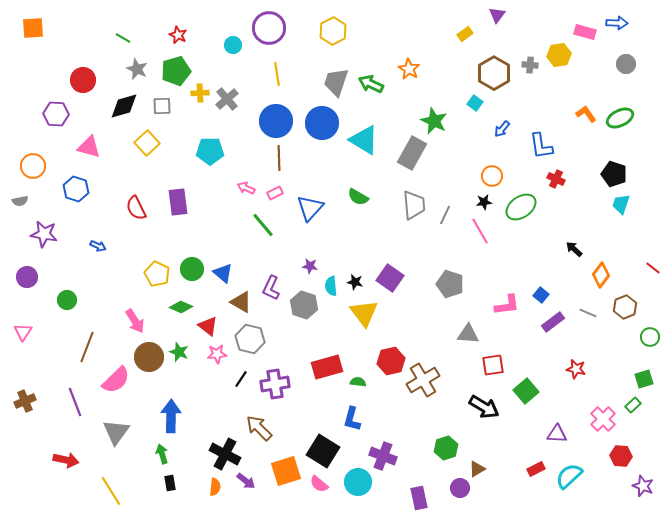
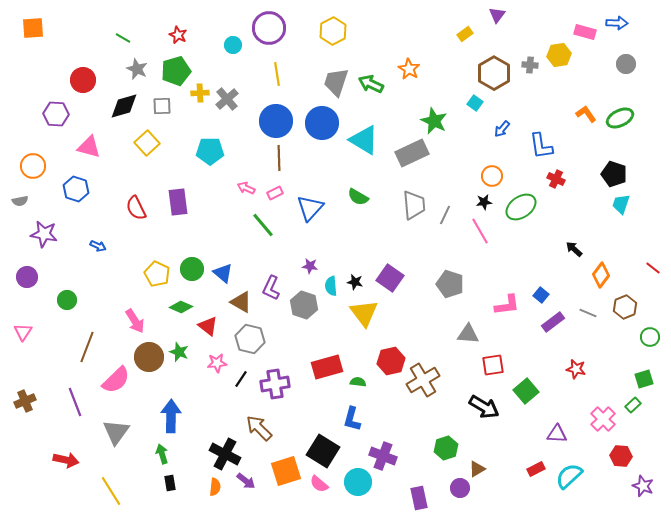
gray rectangle at (412, 153): rotated 36 degrees clockwise
pink star at (217, 354): moved 9 px down
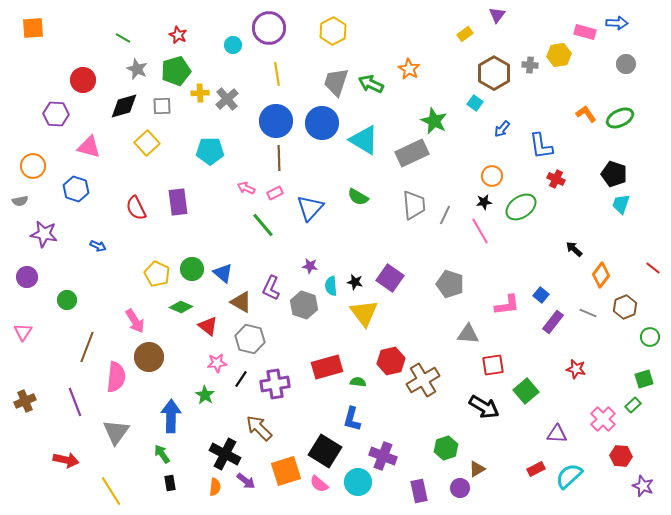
purple rectangle at (553, 322): rotated 15 degrees counterclockwise
green star at (179, 352): moved 26 px right, 43 px down; rotated 12 degrees clockwise
pink semicircle at (116, 380): moved 3 px up; rotated 40 degrees counterclockwise
black square at (323, 451): moved 2 px right
green arrow at (162, 454): rotated 18 degrees counterclockwise
purple rectangle at (419, 498): moved 7 px up
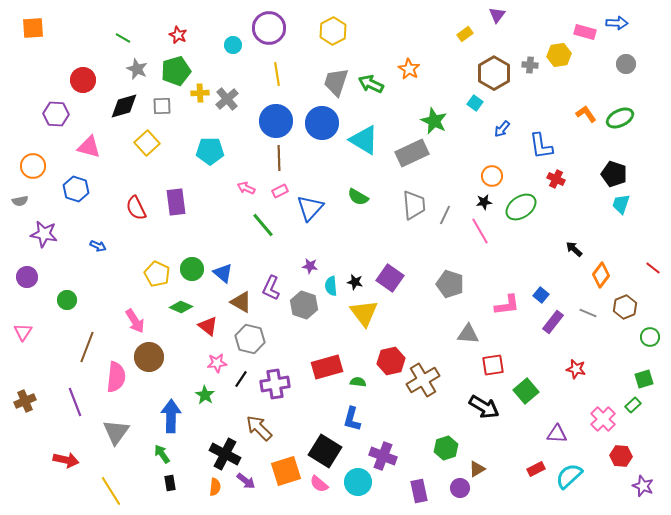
pink rectangle at (275, 193): moved 5 px right, 2 px up
purple rectangle at (178, 202): moved 2 px left
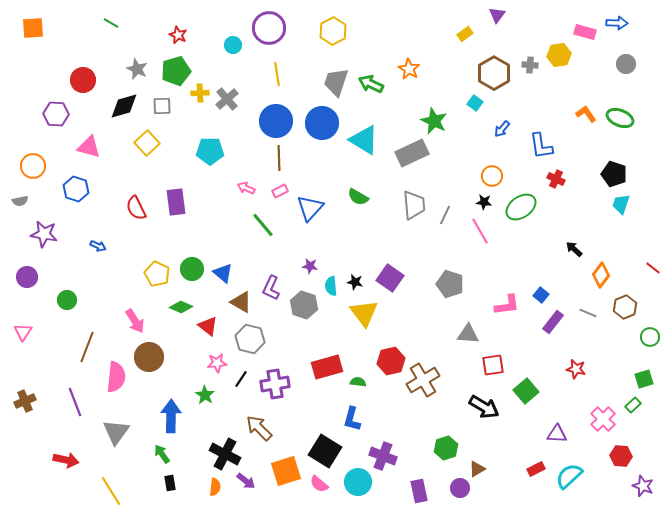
green line at (123, 38): moved 12 px left, 15 px up
green ellipse at (620, 118): rotated 48 degrees clockwise
black star at (484, 202): rotated 14 degrees clockwise
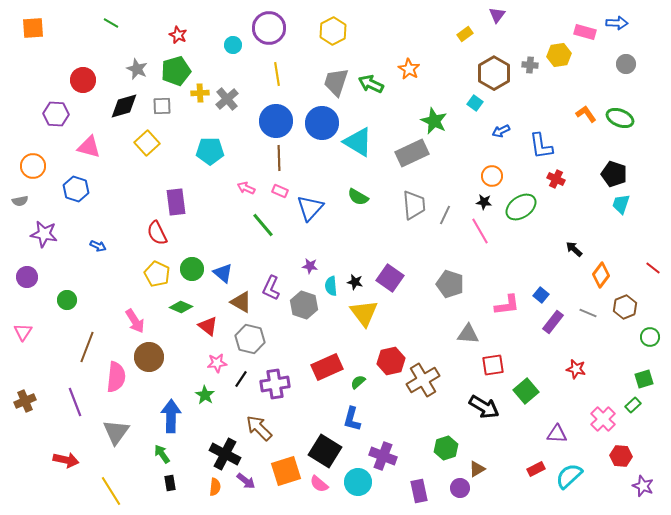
blue arrow at (502, 129): moved 1 px left, 2 px down; rotated 24 degrees clockwise
cyan triangle at (364, 140): moved 6 px left, 2 px down
pink rectangle at (280, 191): rotated 49 degrees clockwise
red semicircle at (136, 208): moved 21 px right, 25 px down
red rectangle at (327, 367): rotated 8 degrees counterclockwise
green semicircle at (358, 382): rotated 49 degrees counterclockwise
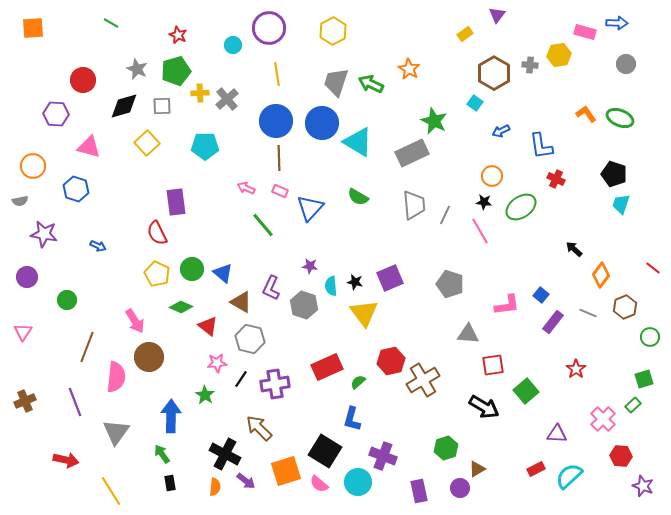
cyan pentagon at (210, 151): moved 5 px left, 5 px up
purple square at (390, 278): rotated 32 degrees clockwise
red star at (576, 369): rotated 24 degrees clockwise
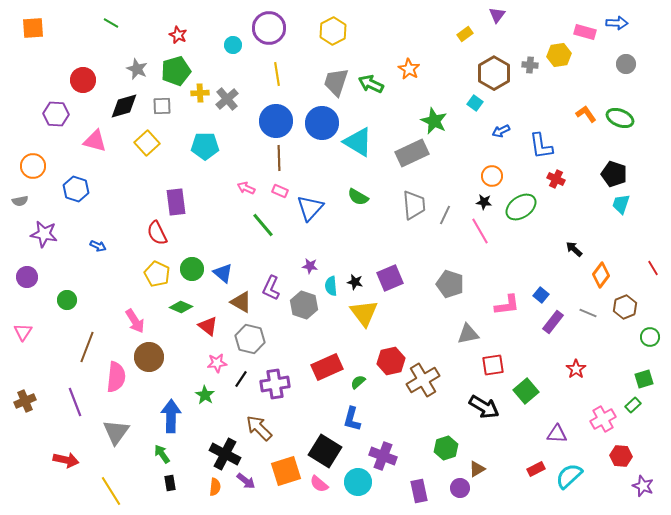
pink triangle at (89, 147): moved 6 px right, 6 px up
red line at (653, 268): rotated 21 degrees clockwise
gray triangle at (468, 334): rotated 15 degrees counterclockwise
pink cross at (603, 419): rotated 15 degrees clockwise
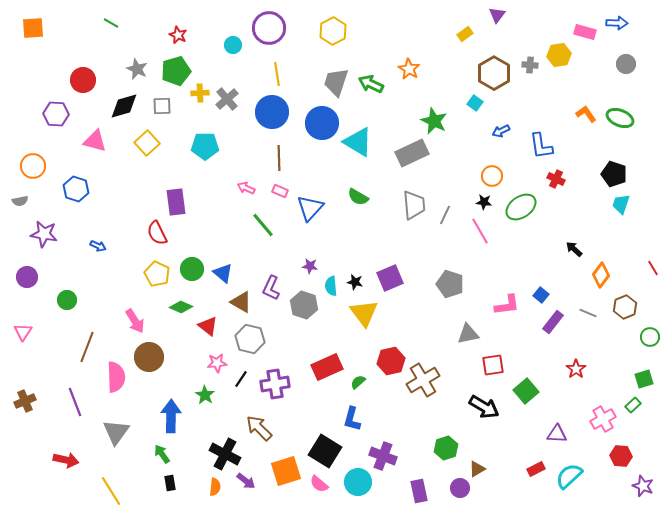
blue circle at (276, 121): moved 4 px left, 9 px up
pink semicircle at (116, 377): rotated 8 degrees counterclockwise
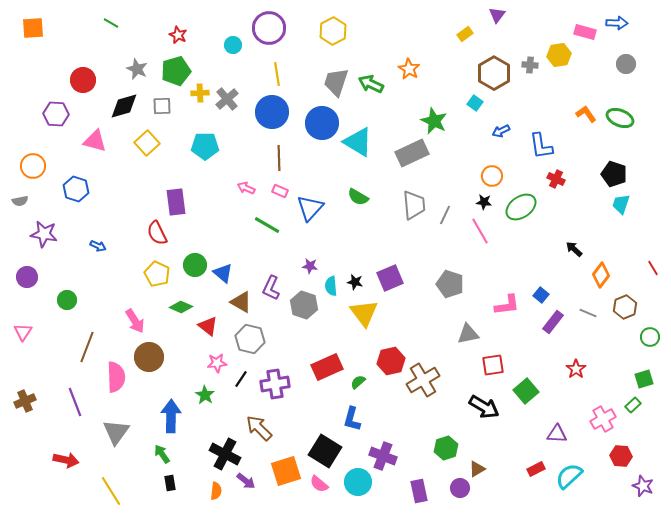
green line at (263, 225): moved 4 px right; rotated 20 degrees counterclockwise
green circle at (192, 269): moved 3 px right, 4 px up
orange semicircle at (215, 487): moved 1 px right, 4 px down
